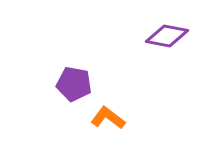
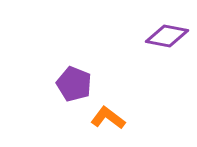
purple pentagon: rotated 12 degrees clockwise
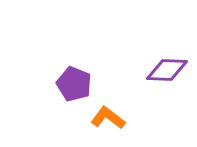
purple diamond: moved 34 px down; rotated 9 degrees counterclockwise
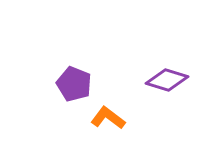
purple diamond: moved 10 px down; rotated 15 degrees clockwise
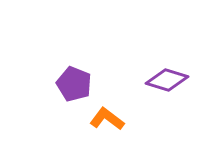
orange L-shape: moved 1 px left, 1 px down
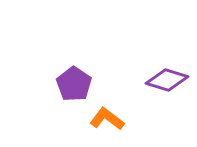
purple pentagon: rotated 12 degrees clockwise
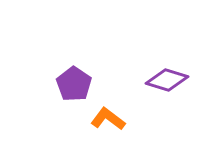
orange L-shape: moved 1 px right
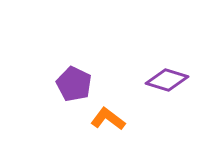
purple pentagon: rotated 8 degrees counterclockwise
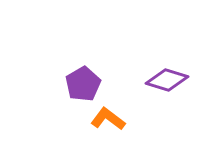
purple pentagon: moved 9 px right; rotated 16 degrees clockwise
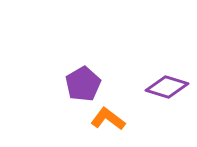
purple diamond: moved 7 px down
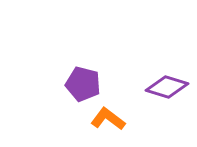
purple pentagon: rotated 28 degrees counterclockwise
